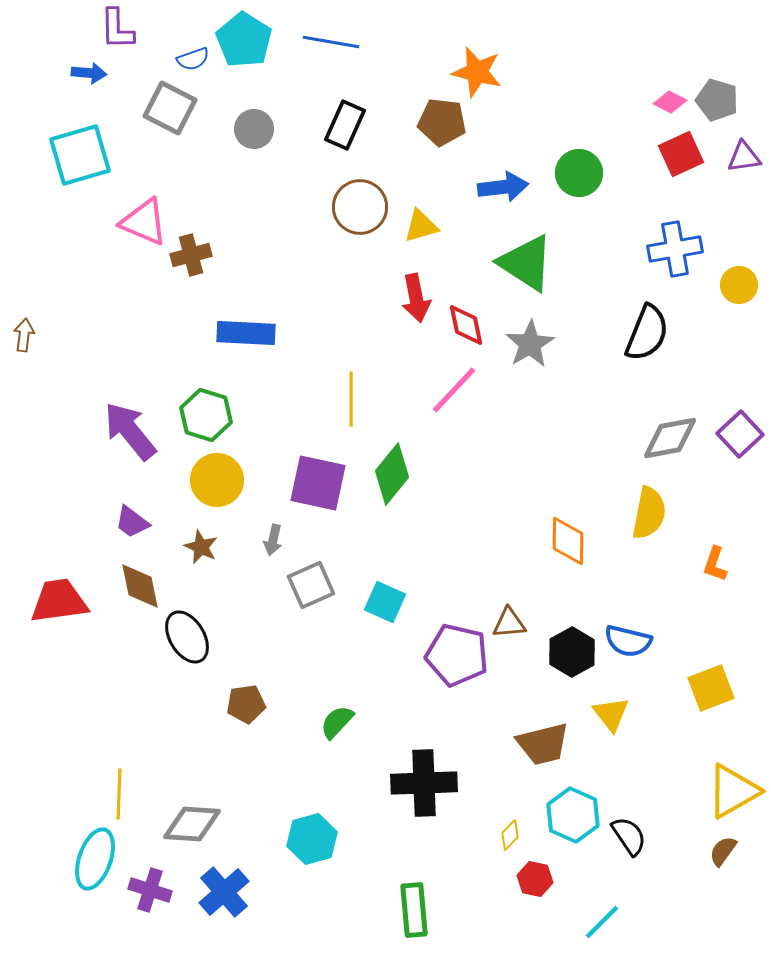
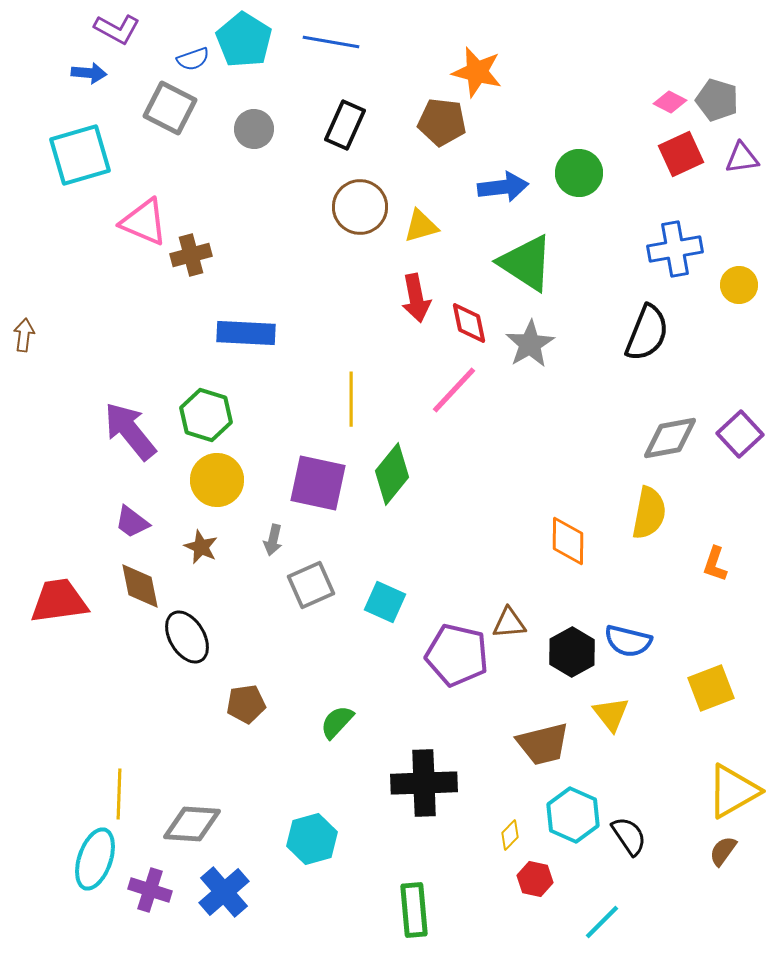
purple L-shape at (117, 29): rotated 60 degrees counterclockwise
purple triangle at (744, 157): moved 2 px left, 1 px down
red diamond at (466, 325): moved 3 px right, 2 px up
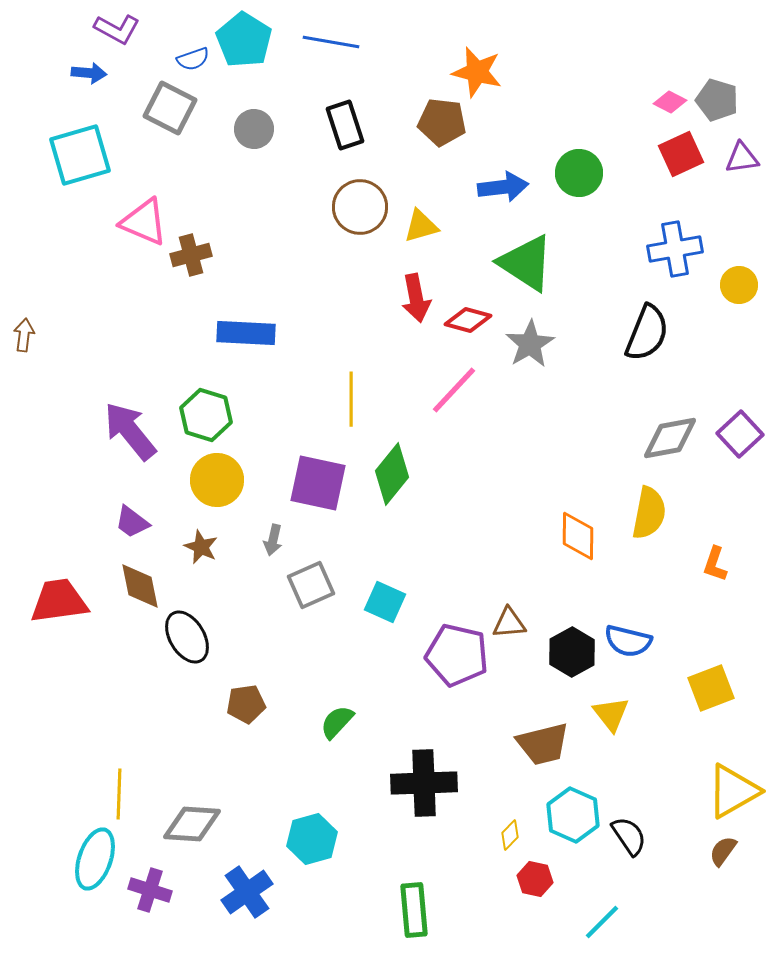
black rectangle at (345, 125): rotated 42 degrees counterclockwise
red diamond at (469, 323): moved 1 px left, 3 px up; rotated 63 degrees counterclockwise
orange diamond at (568, 541): moved 10 px right, 5 px up
blue cross at (224, 892): moved 23 px right; rotated 6 degrees clockwise
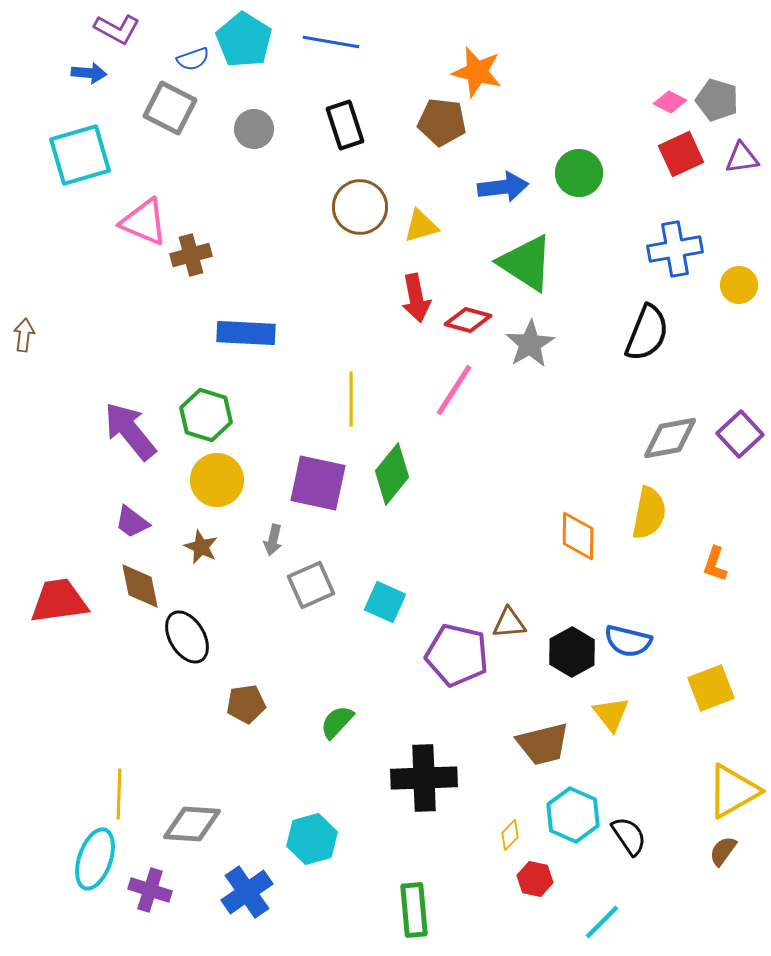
pink line at (454, 390): rotated 10 degrees counterclockwise
black cross at (424, 783): moved 5 px up
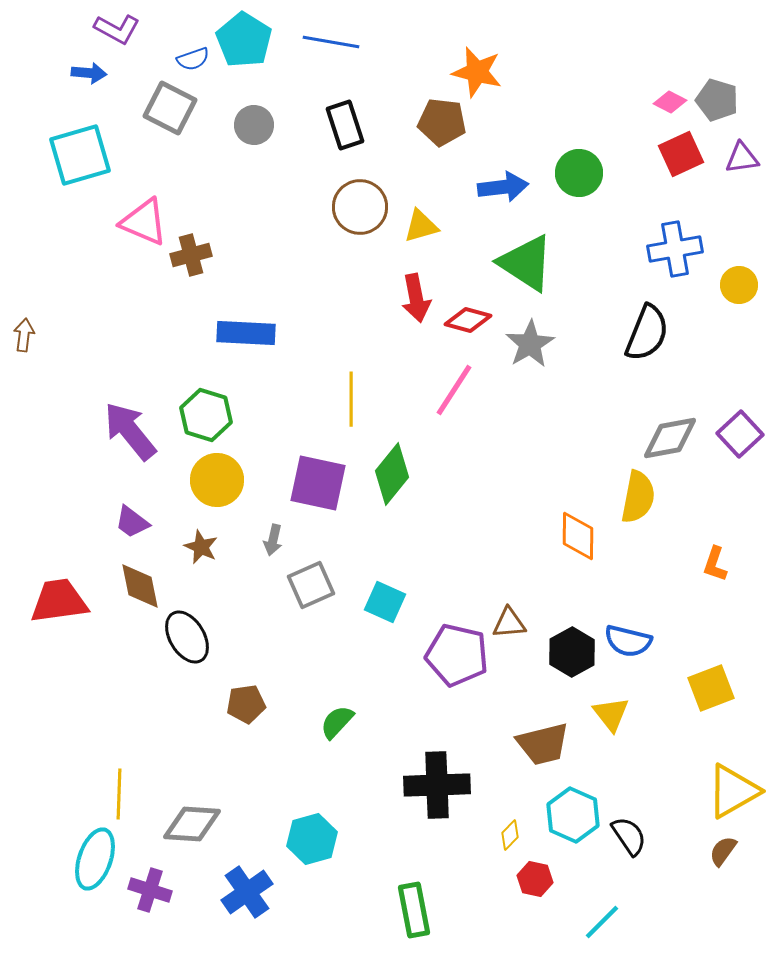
gray circle at (254, 129): moved 4 px up
yellow semicircle at (649, 513): moved 11 px left, 16 px up
black cross at (424, 778): moved 13 px right, 7 px down
green rectangle at (414, 910): rotated 6 degrees counterclockwise
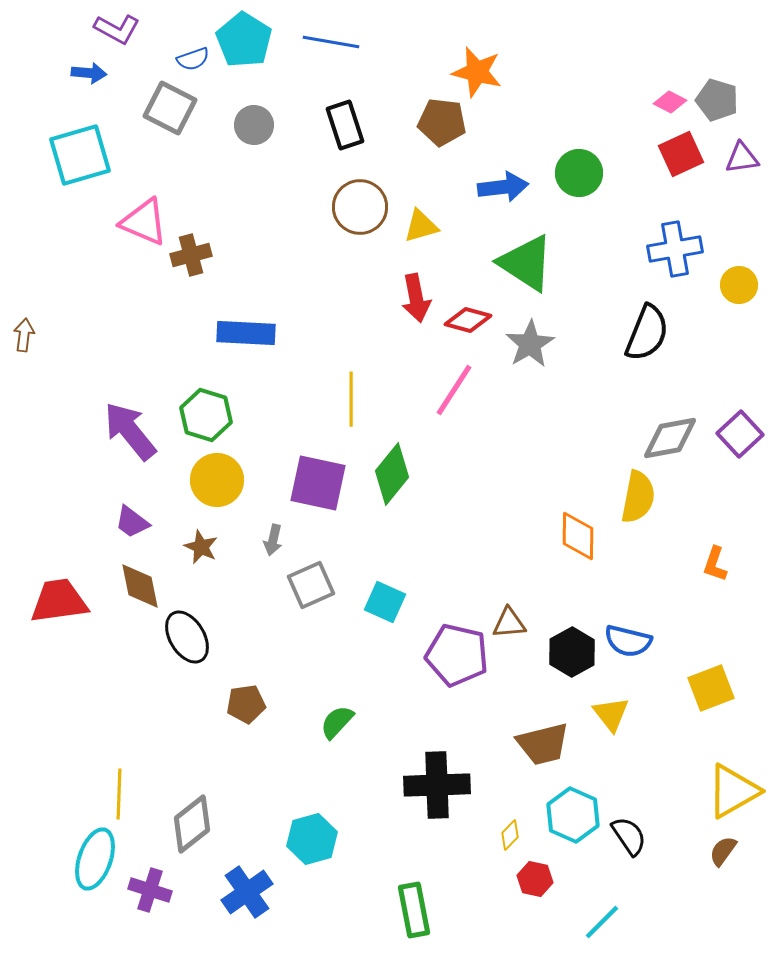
gray diamond at (192, 824): rotated 42 degrees counterclockwise
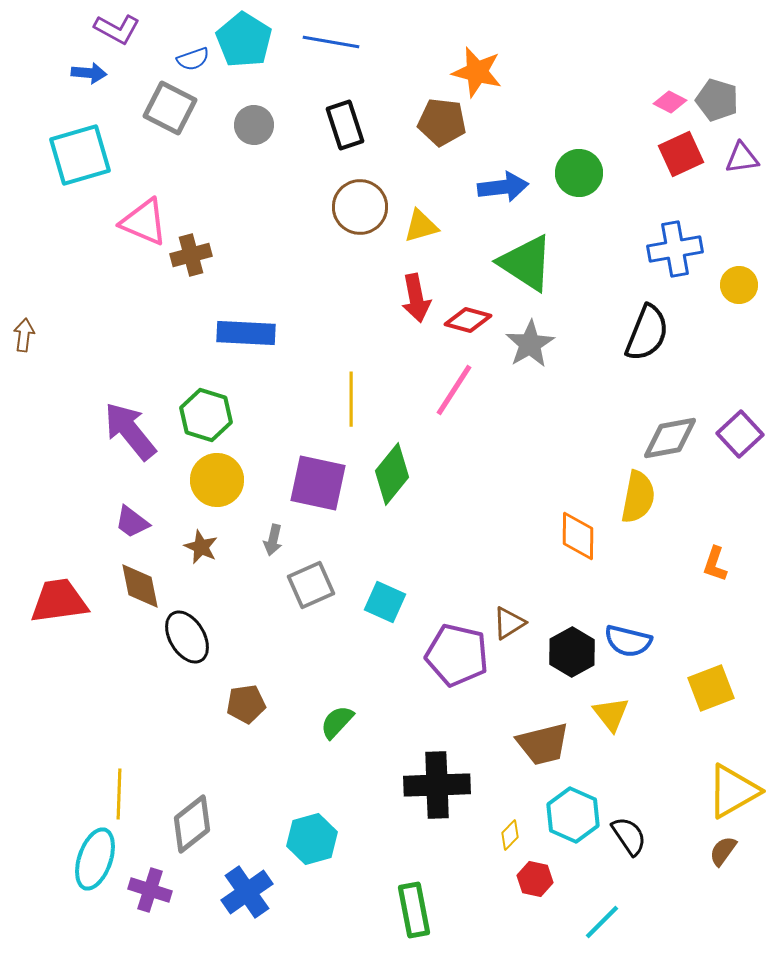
brown triangle at (509, 623): rotated 27 degrees counterclockwise
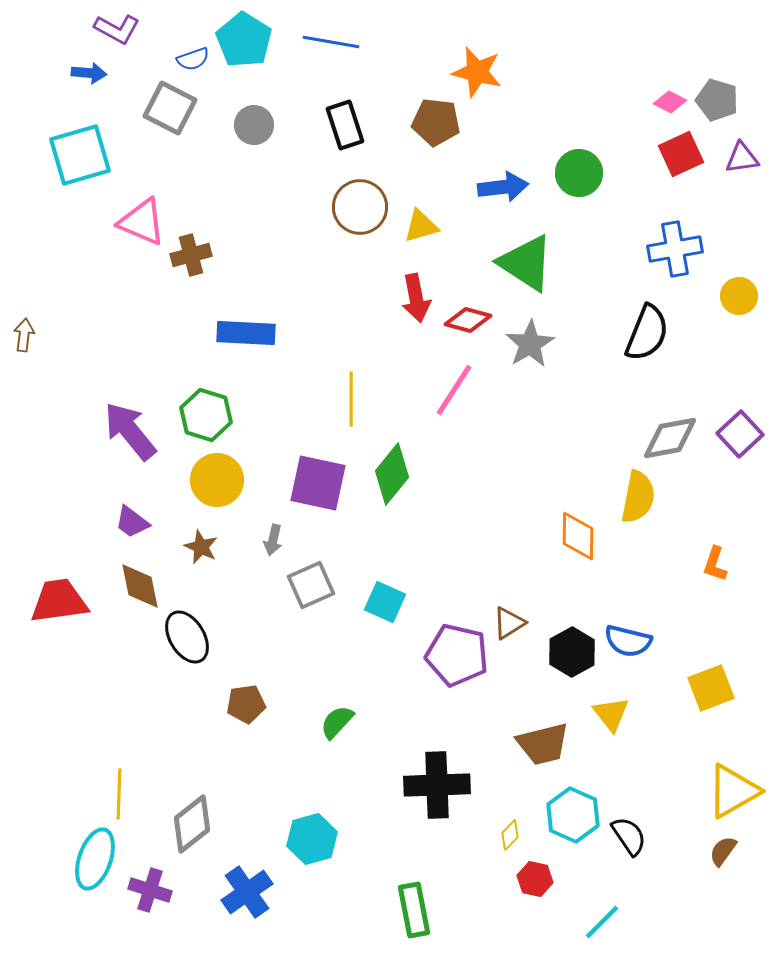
brown pentagon at (442, 122): moved 6 px left
pink triangle at (144, 222): moved 2 px left
yellow circle at (739, 285): moved 11 px down
